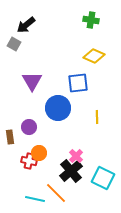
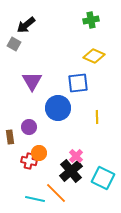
green cross: rotated 21 degrees counterclockwise
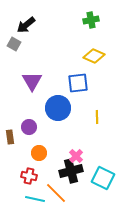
red cross: moved 15 px down
black cross: rotated 25 degrees clockwise
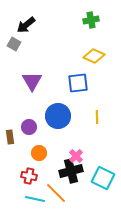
blue circle: moved 8 px down
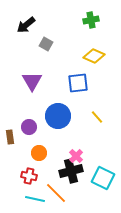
gray square: moved 32 px right
yellow line: rotated 40 degrees counterclockwise
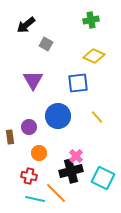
purple triangle: moved 1 px right, 1 px up
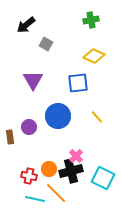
orange circle: moved 10 px right, 16 px down
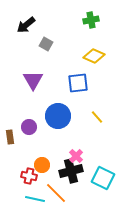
orange circle: moved 7 px left, 4 px up
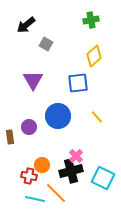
yellow diamond: rotated 65 degrees counterclockwise
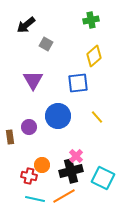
orange line: moved 8 px right, 3 px down; rotated 75 degrees counterclockwise
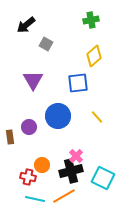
red cross: moved 1 px left, 1 px down
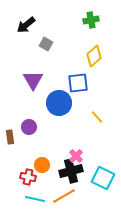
blue circle: moved 1 px right, 13 px up
